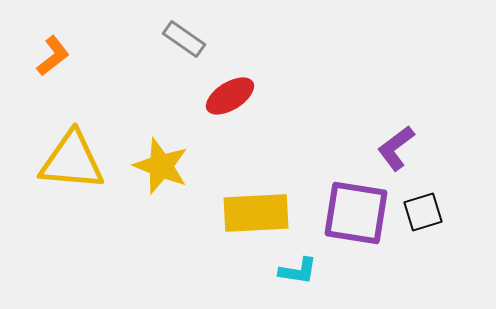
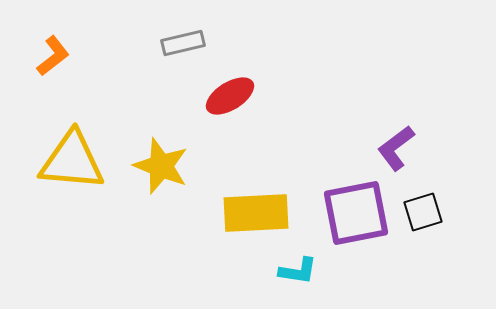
gray rectangle: moved 1 px left, 4 px down; rotated 48 degrees counterclockwise
purple square: rotated 20 degrees counterclockwise
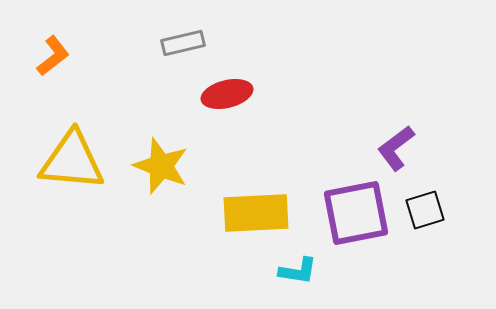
red ellipse: moved 3 px left, 2 px up; rotated 18 degrees clockwise
black square: moved 2 px right, 2 px up
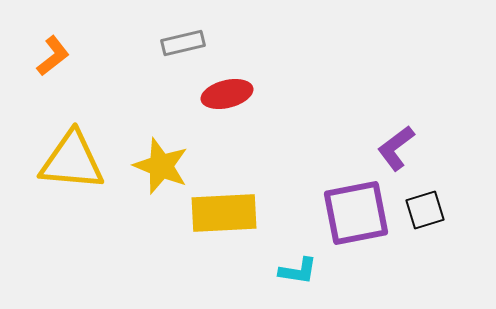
yellow rectangle: moved 32 px left
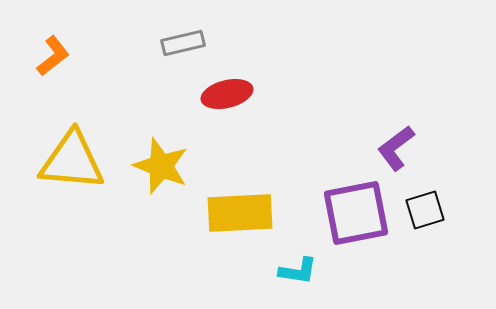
yellow rectangle: moved 16 px right
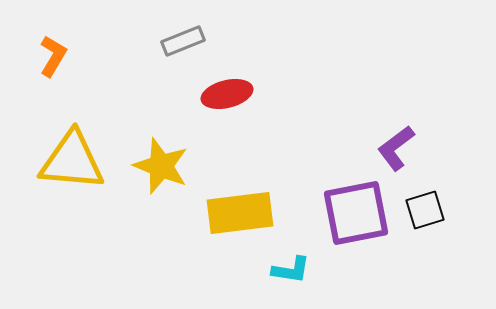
gray rectangle: moved 2 px up; rotated 9 degrees counterclockwise
orange L-shape: rotated 21 degrees counterclockwise
yellow rectangle: rotated 4 degrees counterclockwise
cyan L-shape: moved 7 px left, 1 px up
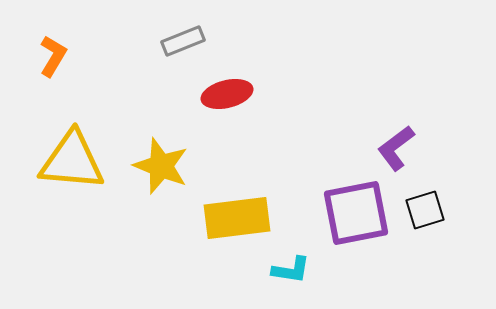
yellow rectangle: moved 3 px left, 5 px down
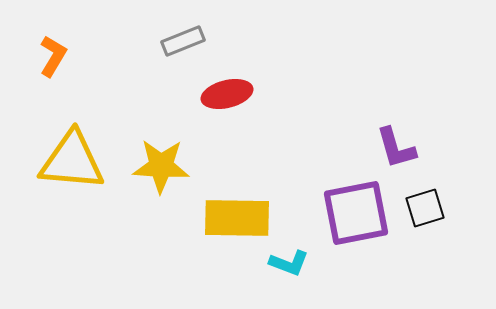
purple L-shape: rotated 69 degrees counterclockwise
yellow star: rotated 18 degrees counterclockwise
black square: moved 2 px up
yellow rectangle: rotated 8 degrees clockwise
cyan L-shape: moved 2 px left, 7 px up; rotated 12 degrees clockwise
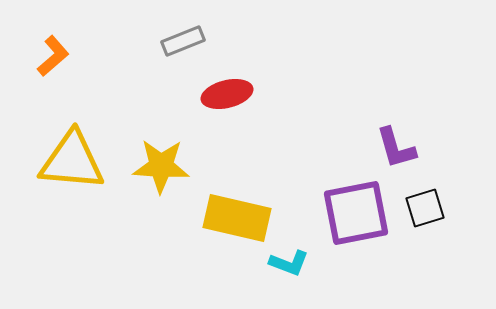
orange L-shape: rotated 18 degrees clockwise
yellow rectangle: rotated 12 degrees clockwise
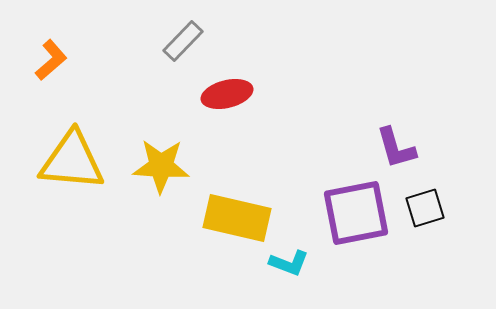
gray rectangle: rotated 24 degrees counterclockwise
orange L-shape: moved 2 px left, 4 px down
